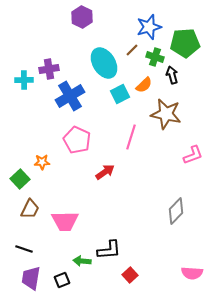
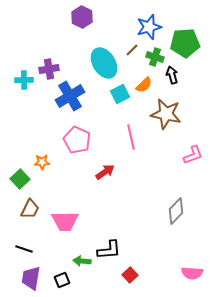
pink line: rotated 30 degrees counterclockwise
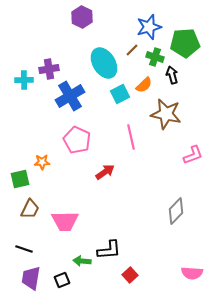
green square: rotated 30 degrees clockwise
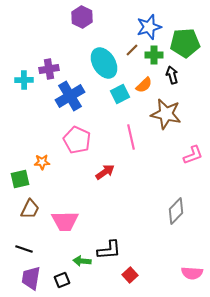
green cross: moved 1 px left, 2 px up; rotated 18 degrees counterclockwise
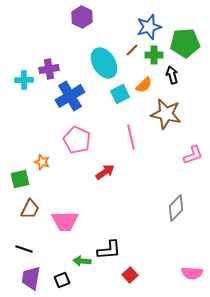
orange star: rotated 21 degrees clockwise
gray diamond: moved 3 px up
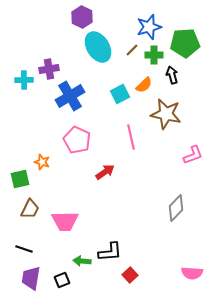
cyan ellipse: moved 6 px left, 16 px up
black L-shape: moved 1 px right, 2 px down
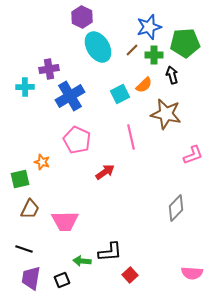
cyan cross: moved 1 px right, 7 px down
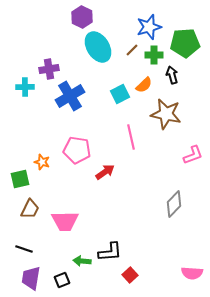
pink pentagon: moved 10 px down; rotated 16 degrees counterclockwise
gray diamond: moved 2 px left, 4 px up
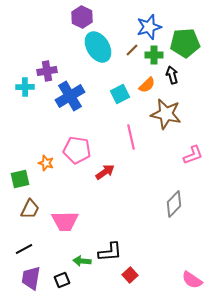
purple cross: moved 2 px left, 2 px down
orange semicircle: moved 3 px right
orange star: moved 4 px right, 1 px down
black line: rotated 48 degrees counterclockwise
pink semicircle: moved 7 px down; rotated 30 degrees clockwise
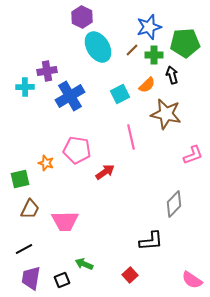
black L-shape: moved 41 px right, 11 px up
green arrow: moved 2 px right, 3 px down; rotated 18 degrees clockwise
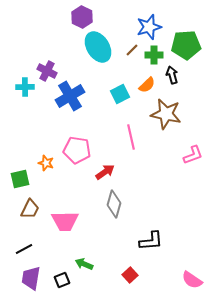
green pentagon: moved 1 px right, 2 px down
purple cross: rotated 36 degrees clockwise
gray diamond: moved 60 px left; rotated 28 degrees counterclockwise
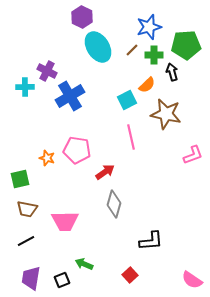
black arrow: moved 3 px up
cyan square: moved 7 px right, 6 px down
orange star: moved 1 px right, 5 px up
brown trapezoid: moved 3 px left; rotated 75 degrees clockwise
black line: moved 2 px right, 8 px up
